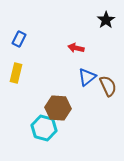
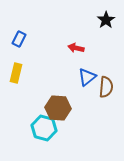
brown semicircle: moved 2 px left, 1 px down; rotated 30 degrees clockwise
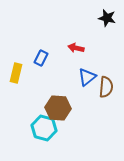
black star: moved 1 px right, 2 px up; rotated 24 degrees counterclockwise
blue rectangle: moved 22 px right, 19 px down
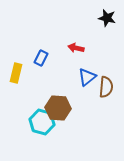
cyan hexagon: moved 2 px left, 6 px up
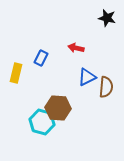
blue triangle: rotated 12 degrees clockwise
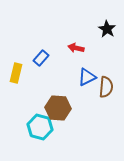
black star: moved 11 px down; rotated 18 degrees clockwise
blue rectangle: rotated 14 degrees clockwise
cyan hexagon: moved 2 px left, 5 px down
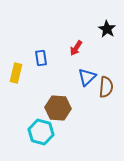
red arrow: rotated 70 degrees counterclockwise
blue rectangle: rotated 49 degrees counterclockwise
blue triangle: rotated 18 degrees counterclockwise
cyan hexagon: moved 1 px right, 5 px down
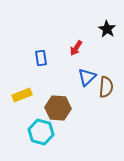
yellow rectangle: moved 6 px right, 22 px down; rotated 54 degrees clockwise
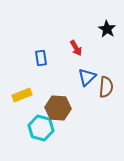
red arrow: rotated 63 degrees counterclockwise
cyan hexagon: moved 4 px up
